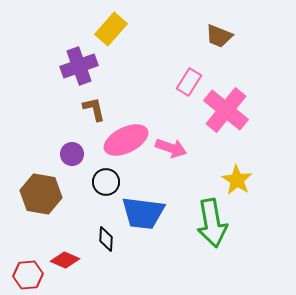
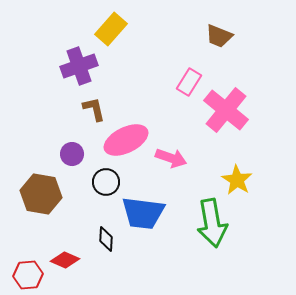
pink arrow: moved 10 px down
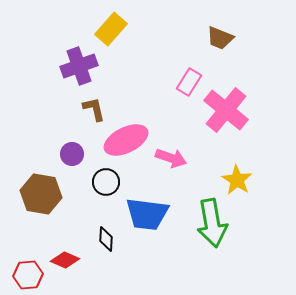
brown trapezoid: moved 1 px right, 2 px down
blue trapezoid: moved 4 px right, 1 px down
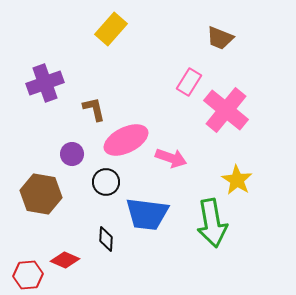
purple cross: moved 34 px left, 17 px down
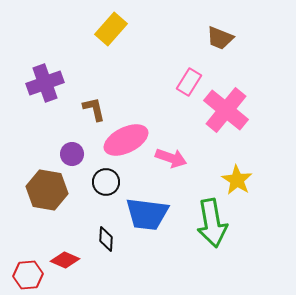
brown hexagon: moved 6 px right, 4 px up
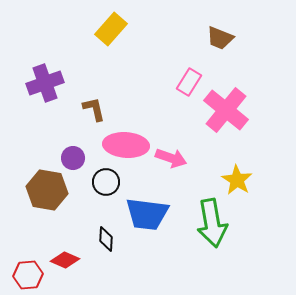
pink ellipse: moved 5 px down; rotated 30 degrees clockwise
purple circle: moved 1 px right, 4 px down
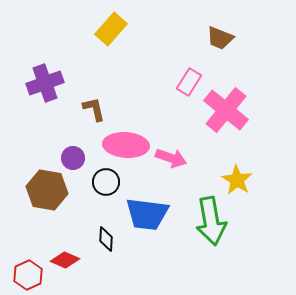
green arrow: moved 1 px left, 2 px up
red hexagon: rotated 20 degrees counterclockwise
